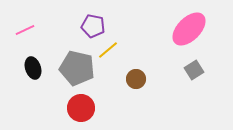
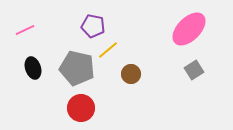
brown circle: moved 5 px left, 5 px up
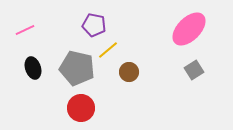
purple pentagon: moved 1 px right, 1 px up
brown circle: moved 2 px left, 2 px up
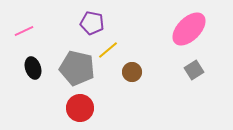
purple pentagon: moved 2 px left, 2 px up
pink line: moved 1 px left, 1 px down
brown circle: moved 3 px right
red circle: moved 1 px left
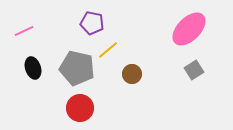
brown circle: moved 2 px down
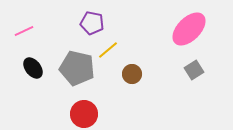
black ellipse: rotated 20 degrees counterclockwise
red circle: moved 4 px right, 6 px down
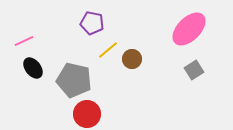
pink line: moved 10 px down
gray pentagon: moved 3 px left, 12 px down
brown circle: moved 15 px up
red circle: moved 3 px right
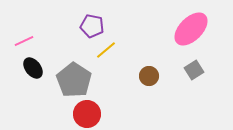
purple pentagon: moved 3 px down
pink ellipse: moved 2 px right
yellow line: moved 2 px left
brown circle: moved 17 px right, 17 px down
gray pentagon: rotated 20 degrees clockwise
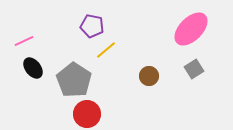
gray square: moved 1 px up
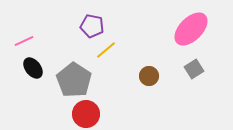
red circle: moved 1 px left
